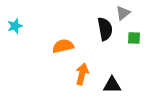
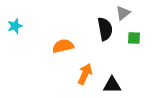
orange arrow: moved 3 px right; rotated 10 degrees clockwise
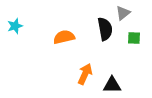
orange semicircle: moved 1 px right, 9 px up
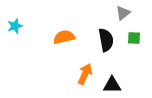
black semicircle: moved 1 px right, 11 px down
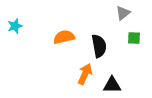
black semicircle: moved 7 px left, 6 px down
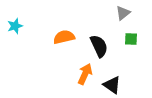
green square: moved 3 px left, 1 px down
black semicircle: rotated 15 degrees counterclockwise
black triangle: rotated 36 degrees clockwise
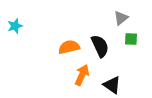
gray triangle: moved 2 px left, 5 px down
orange semicircle: moved 5 px right, 10 px down
black semicircle: moved 1 px right
orange arrow: moved 3 px left, 1 px down
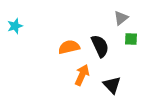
black triangle: rotated 12 degrees clockwise
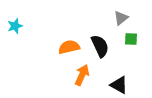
black triangle: moved 7 px right; rotated 18 degrees counterclockwise
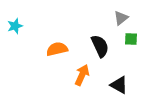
orange semicircle: moved 12 px left, 2 px down
